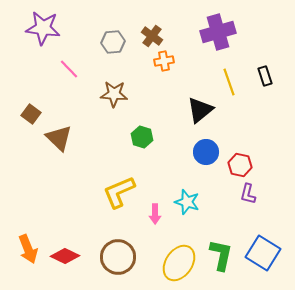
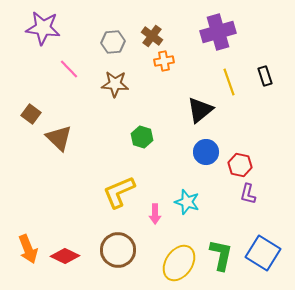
brown star: moved 1 px right, 10 px up
brown circle: moved 7 px up
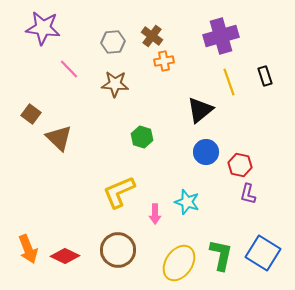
purple cross: moved 3 px right, 4 px down
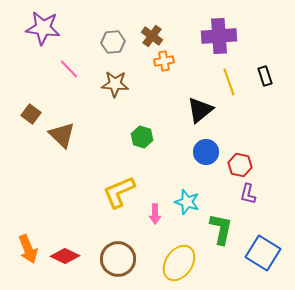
purple cross: moved 2 px left; rotated 12 degrees clockwise
brown triangle: moved 3 px right, 3 px up
brown circle: moved 9 px down
green L-shape: moved 26 px up
